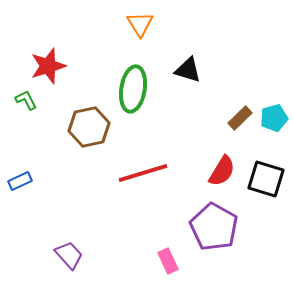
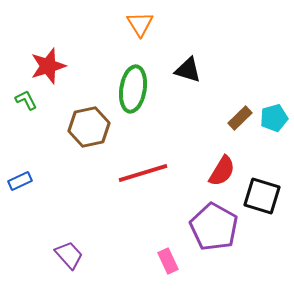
black square: moved 4 px left, 17 px down
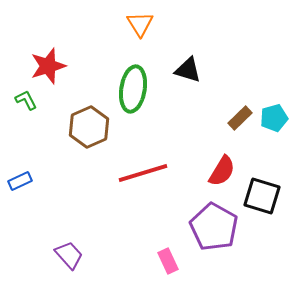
brown hexagon: rotated 12 degrees counterclockwise
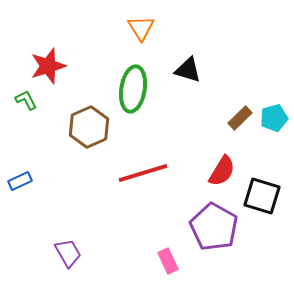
orange triangle: moved 1 px right, 4 px down
purple trapezoid: moved 1 px left, 2 px up; rotated 12 degrees clockwise
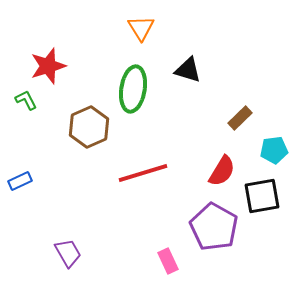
cyan pentagon: moved 32 px down; rotated 8 degrees clockwise
black square: rotated 27 degrees counterclockwise
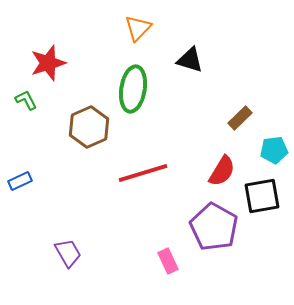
orange triangle: moved 3 px left; rotated 16 degrees clockwise
red star: moved 3 px up
black triangle: moved 2 px right, 10 px up
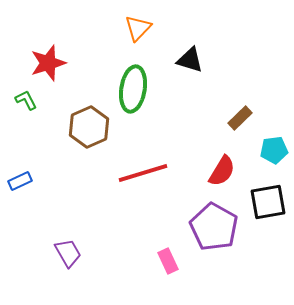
black square: moved 6 px right, 6 px down
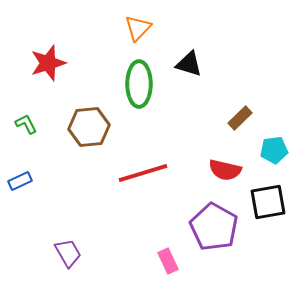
black triangle: moved 1 px left, 4 px down
green ellipse: moved 6 px right, 5 px up; rotated 9 degrees counterclockwise
green L-shape: moved 24 px down
brown hexagon: rotated 18 degrees clockwise
red semicircle: moved 3 px right, 1 px up; rotated 72 degrees clockwise
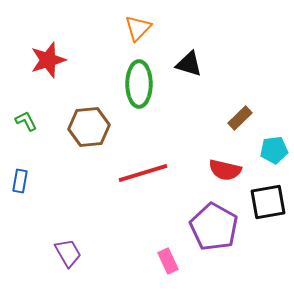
red star: moved 3 px up
green L-shape: moved 3 px up
blue rectangle: rotated 55 degrees counterclockwise
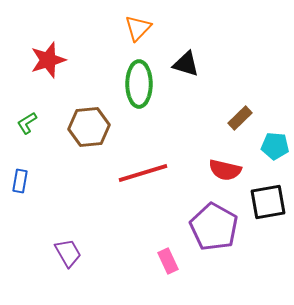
black triangle: moved 3 px left
green L-shape: moved 1 px right, 2 px down; rotated 95 degrees counterclockwise
cyan pentagon: moved 1 px right, 4 px up; rotated 12 degrees clockwise
